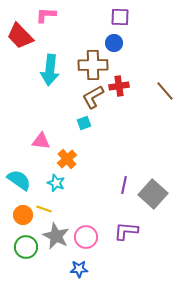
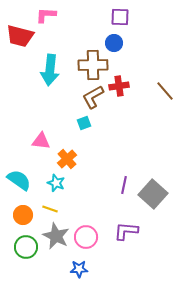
red trapezoid: rotated 32 degrees counterclockwise
yellow line: moved 6 px right
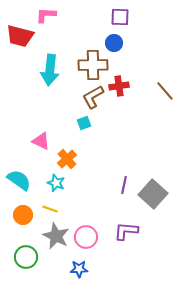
pink triangle: rotated 18 degrees clockwise
green circle: moved 10 px down
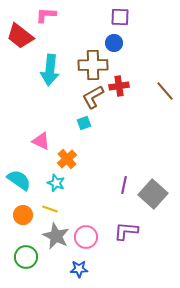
red trapezoid: rotated 24 degrees clockwise
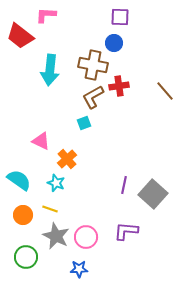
brown cross: rotated 12 degrees clockwise
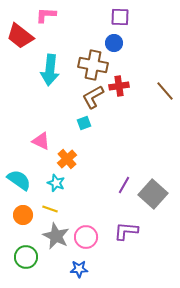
purple line: rotated 18 degrees clockwise
